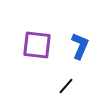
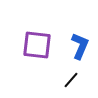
black line: moved 5 px right, 6 px up
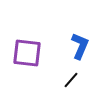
purple square: moved 10 px left, 8 px down
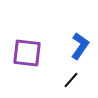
blue L-shape: rotated 12 degrees clockwise
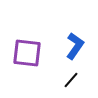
blue L-shape: moved 5 px left
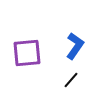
purple square: rotated 12 degrees counterclockwise
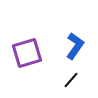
purple square: rotated 12 degrees counterclockwise
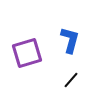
blue L-shape: moved 5 px left, 6 px up; rotated 20 degrees counterclockwise
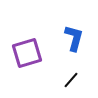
blue L-shape: moved 4 px right, 2 px up
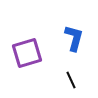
black line: rotated 66 degrees counterclockwise
